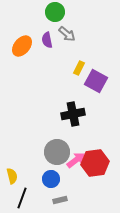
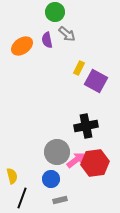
orange ellipse: rotated 15 degrees clockwise
black cross: moved 13 px right, 12 px down
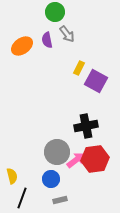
gray arrow: rotated 12 degrees clockwise
red hexagon: moved 4 px up
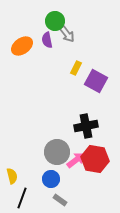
green circle: moved 9 px down
yellow rectangle: moved 3 px left
red hexagon: rotated 16 degrees clockwise
gray rectangle: rotated 48 degrees clockwise
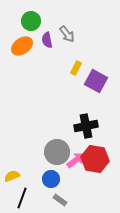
green circle: moved 24 px left
yellow semicircle: rotated 98 degrees counterclockwise
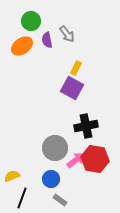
purple square: moved 24 px left, 7 px down
gray circle: moved 2 px left, 4 px up
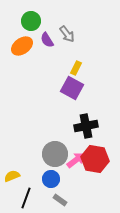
purple semicircle: rotated 21 degrees counterclockwise
gray circle: moved 6 px down
black line: moved 4 px right
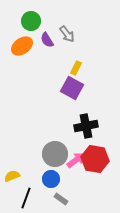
gray rectangle: moved 1 px right, 1 px up
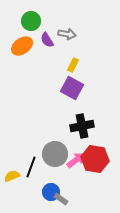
gray arrow: rotated 42 degrees counterclockwise
yellow rectangle: moved 3 px left, 3 px up
black cross: moved 4 px left
blue circle: moved 13 px down
black line: moved 5 px right, 31 px up
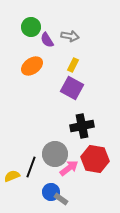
green circle: moved 6 px down
gray arrow: moved 3 px right, 2 px down
orange ellipse: moved 10 px right, 20 px down
pink arrow: moved 7 px left, 8 px down
